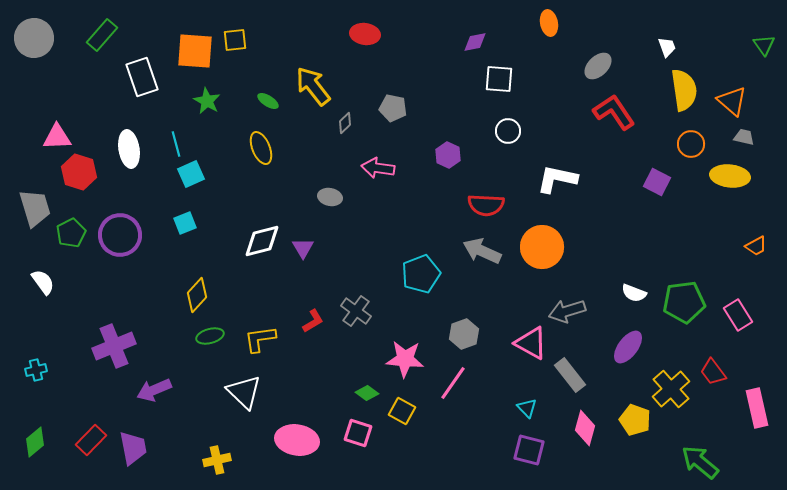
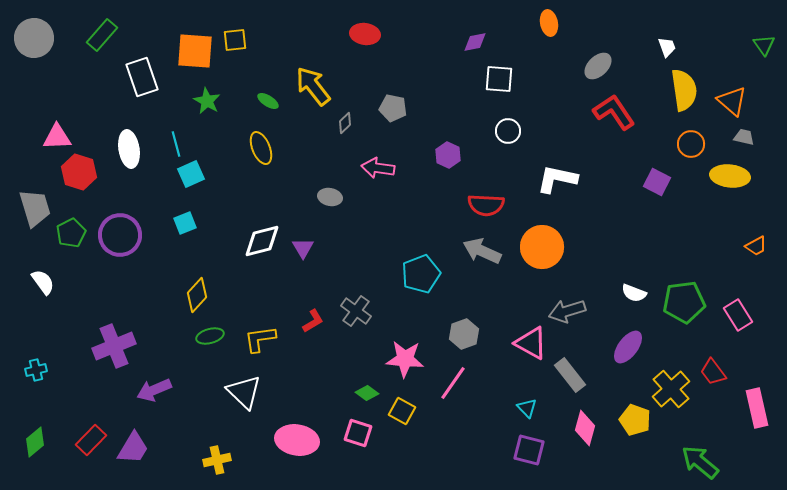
purple trapezoid at (133, 448): rotated 42 degrees clockwise
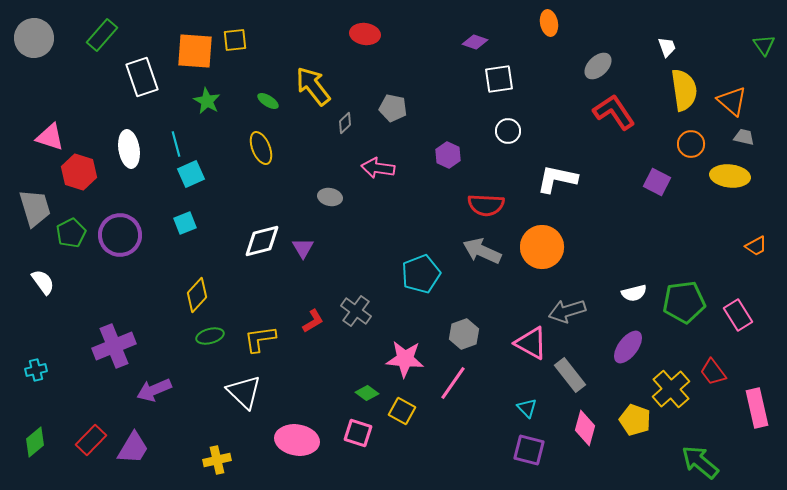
purple diamond at (475, 42): rotated 30 degrees clockwise
white square at (499, 79): rotated 12 degrees counterclockwise
pink triangle at (57, 137): moved 7 px left; rotated 20 degrees clockwise
white semicircle at (634, 293): rotated 35 degrees counterclockwise
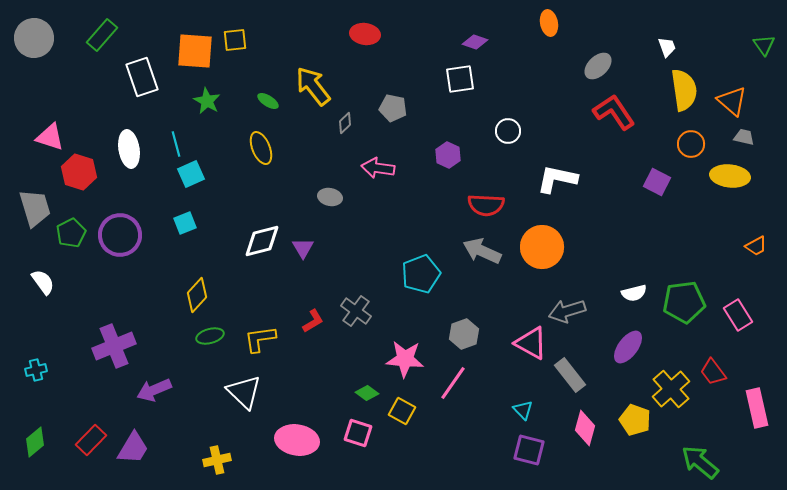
white square at (499, 79): moved 39 px left
cyan triangle at (527, 408): moved 4 px left, 2 px down
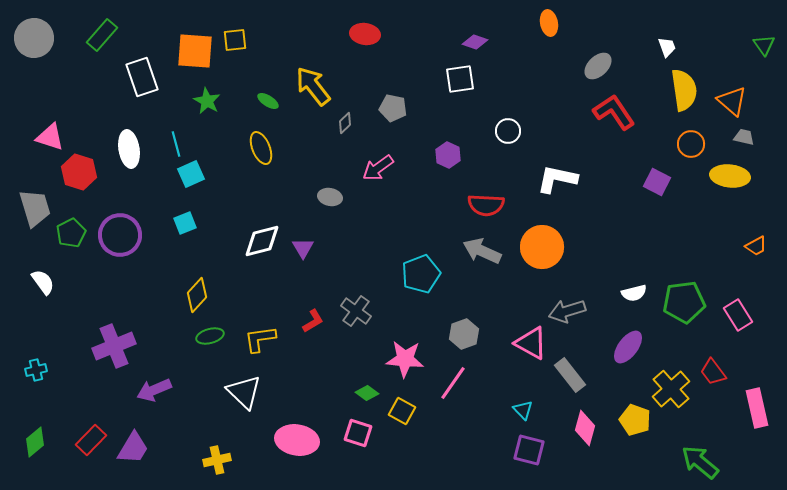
pink arrow at (378, 168): rotated 44 degrees counterclockwise
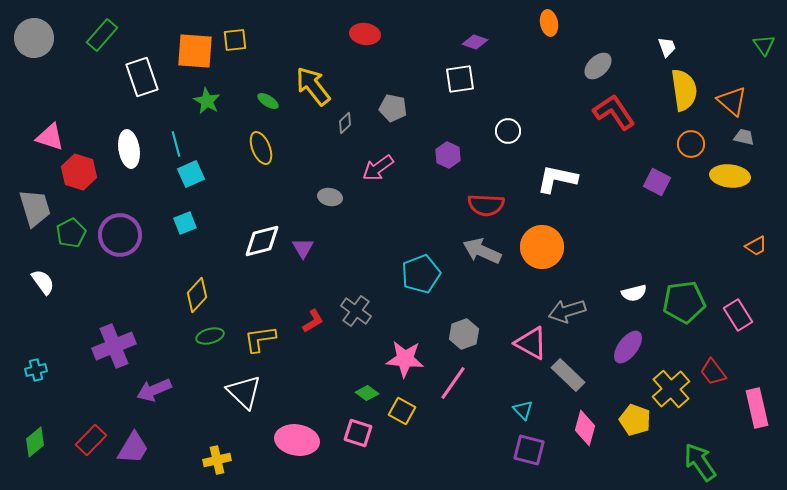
gray rectangle at (570, 375): moved 2 px left; rotated 8 degrees counterclockwise
green arrow at (700, 462): rotated 15 degrees clockwise
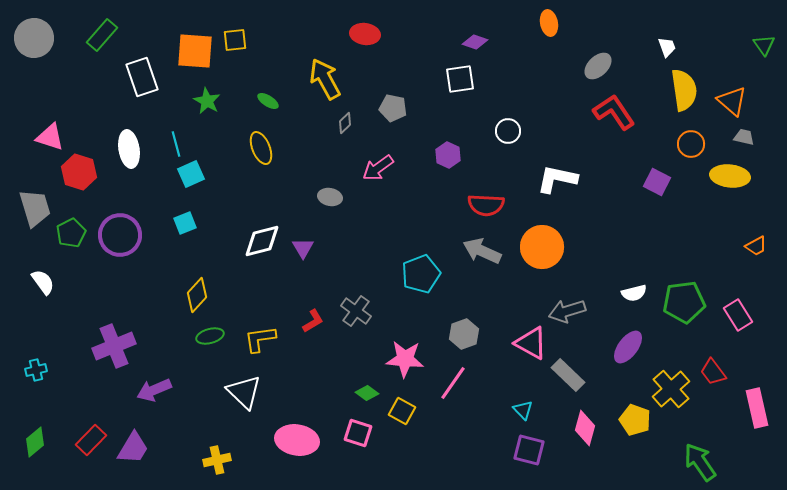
yellow arrow at (313, 86): moved 12 px right, 7 px up; rotated 9 degrees clockwise
